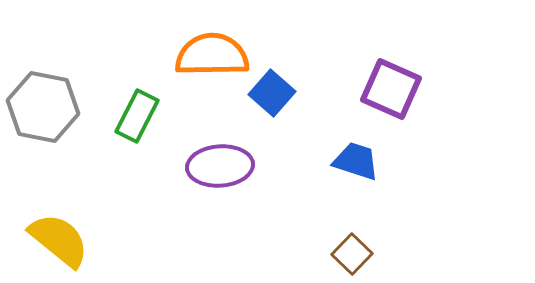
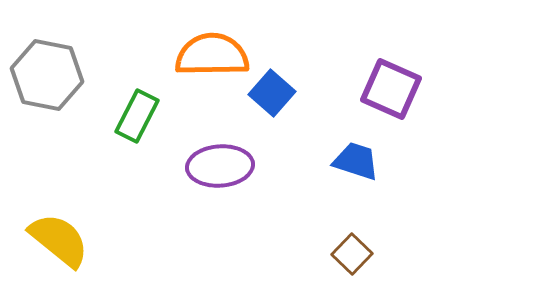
gray hexagon: moved 4 px right, 32 px up
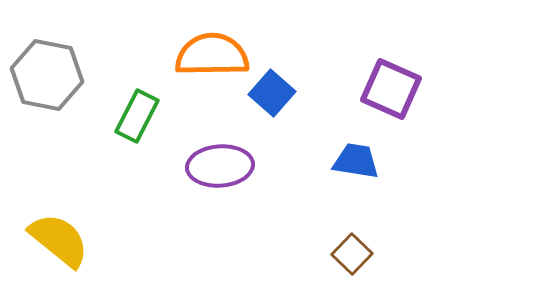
blue trapezoid: rotated 9 degrees counterclockwise
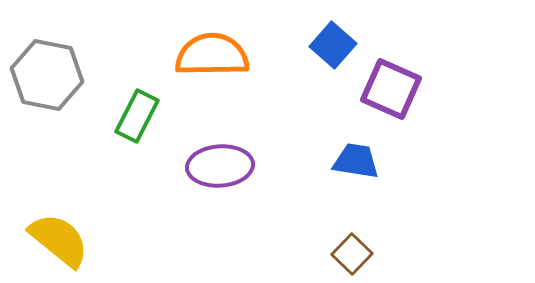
blue square: moved 61 px right, 48 px up
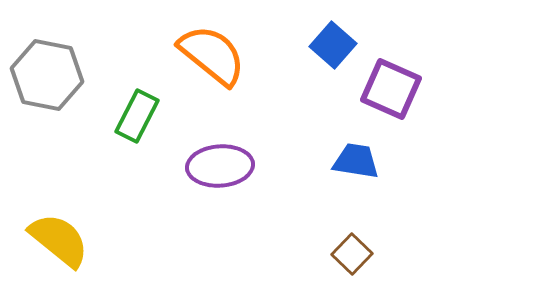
orange semicircle: rotated 40 degrees clockwise
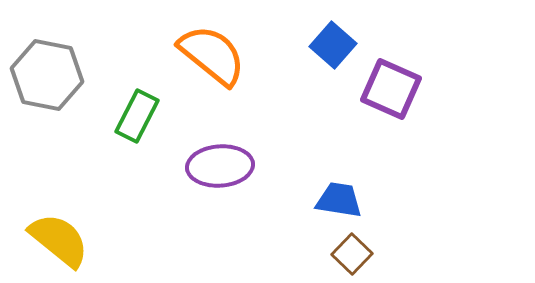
blue trapezoid: moved 17 px left, 39 px down
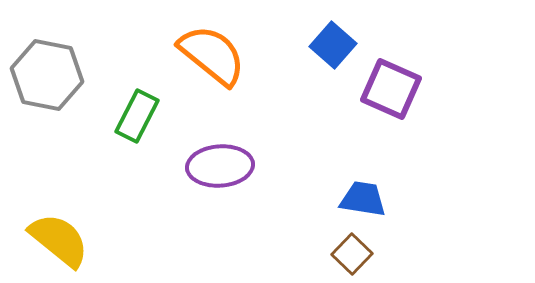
blue trapezoid: moved 24 px right, 1 px up
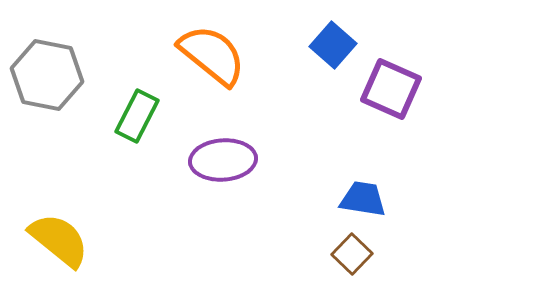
purple ellipse: moved 3 px right, 6 px up
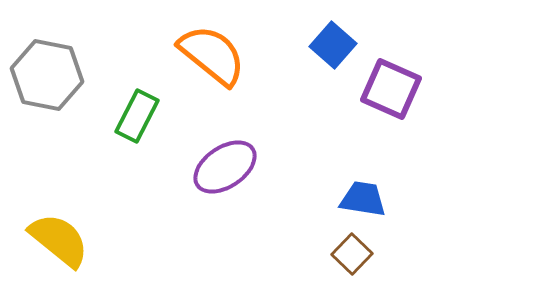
purple ellipse: moved 2 px right, 7 px down; rotated 30 degrees counterclockwise
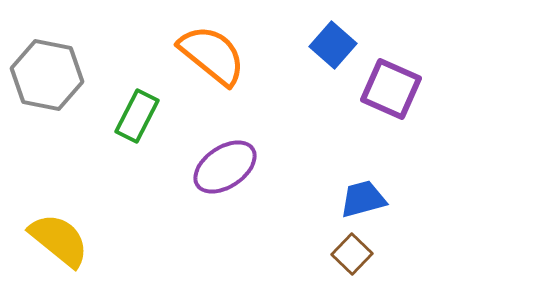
blue trapezoid: rotated 24 degrees counterclockwise
